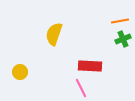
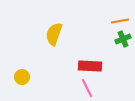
yellow circle: moved 2 px right, 5 px down
pink line: moved 6 px right
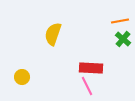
yellow semicircle: moved 1 px left
green cross: rotated 28 degrees counterclockwise
red rectangle: moved 1 px right, 2 px down
pink line: moved 2 px up
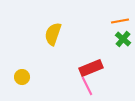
red rectangle: rotated 25 degrees counterclockwise
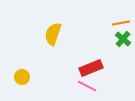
orange line: moved 1 px right, 2 px down
pink line: rotated 36 degrees counterclockwise
